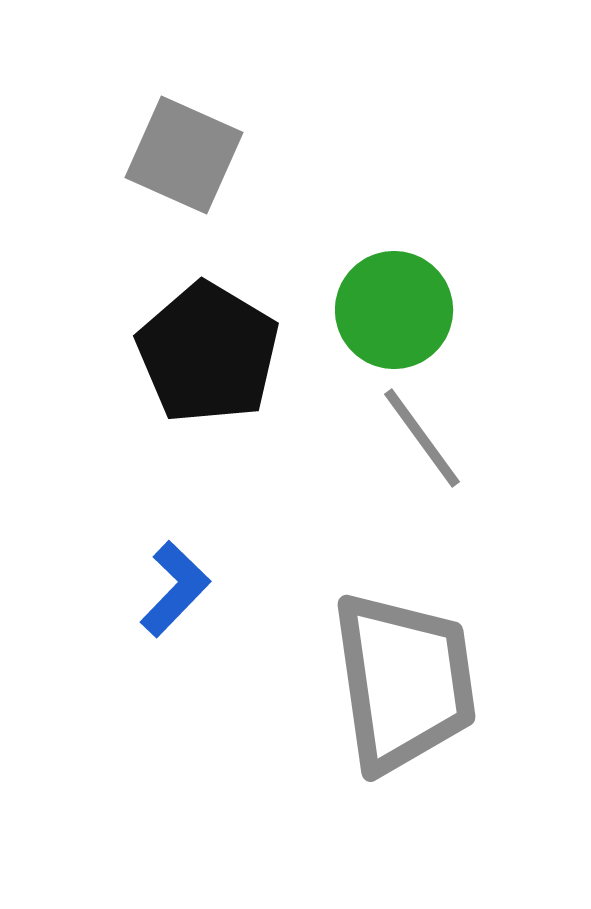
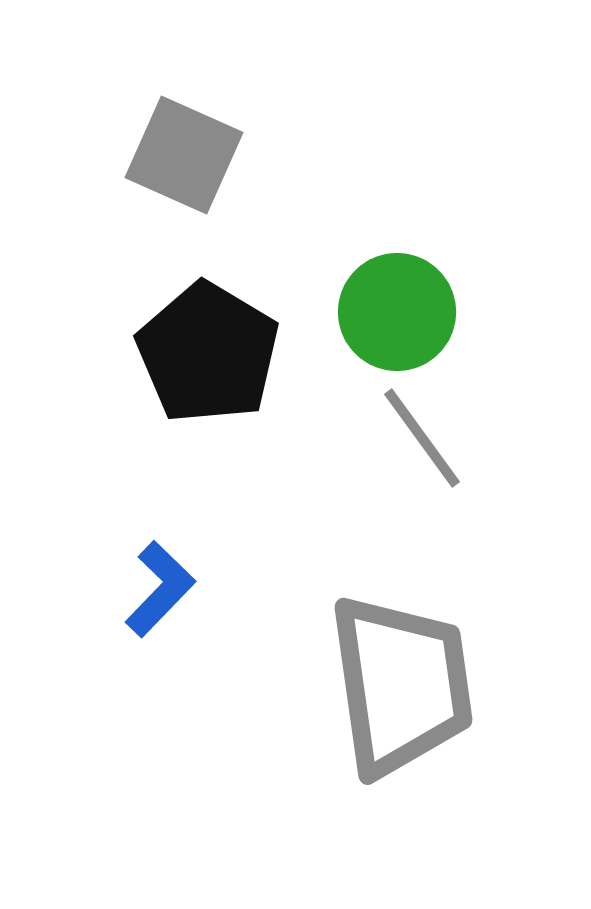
green circle: moved 3 px right, 2 px down
blue L-shape: moved 15 px left
gray trapezoid: moved 3 px left, 3 px down
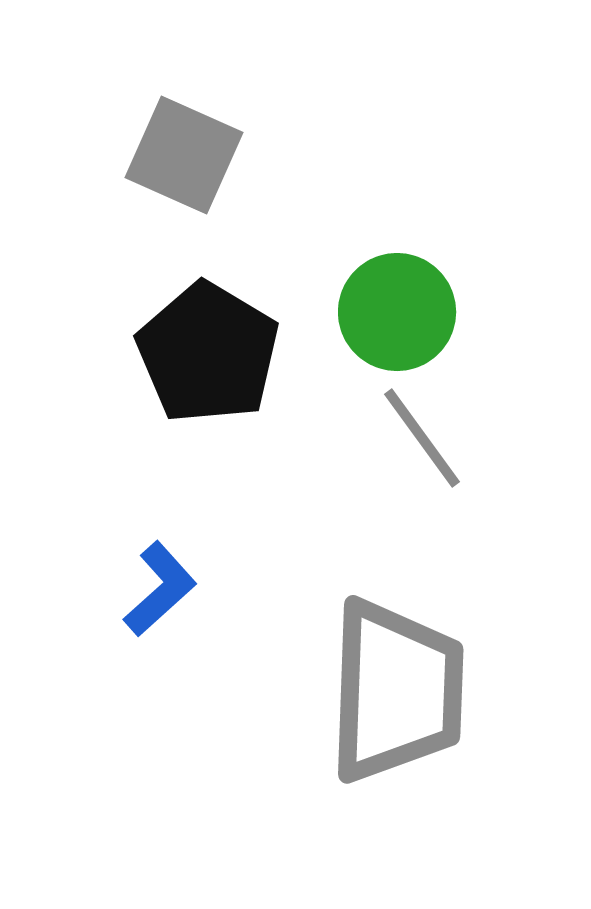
blue L-shape: rotated 4 degrees clockwise
gray trapezoid: moved 5 px left, 6 px down; rotated 10 degrees clockwise
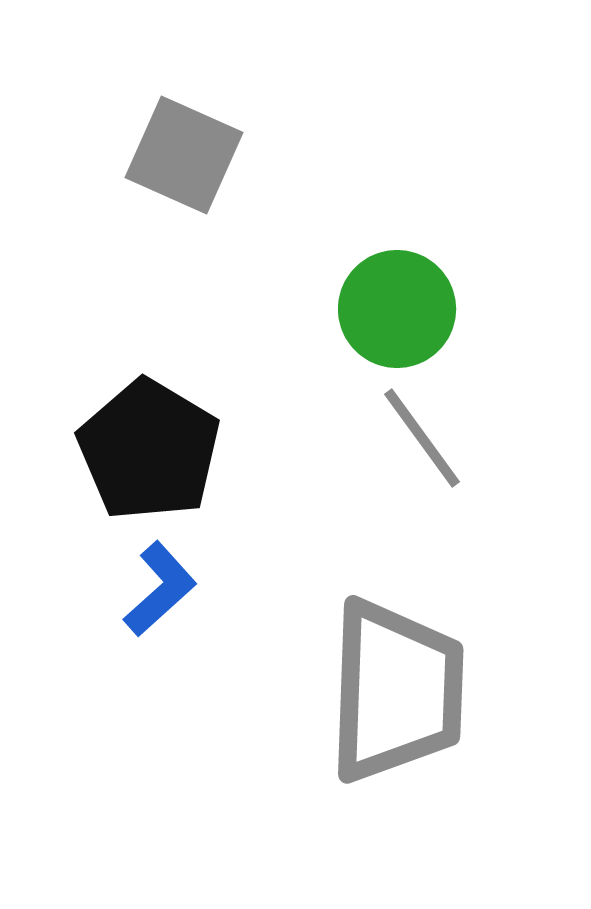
green circle: moved 3 px up
black pentagon: moved 59 px left, 97 px down
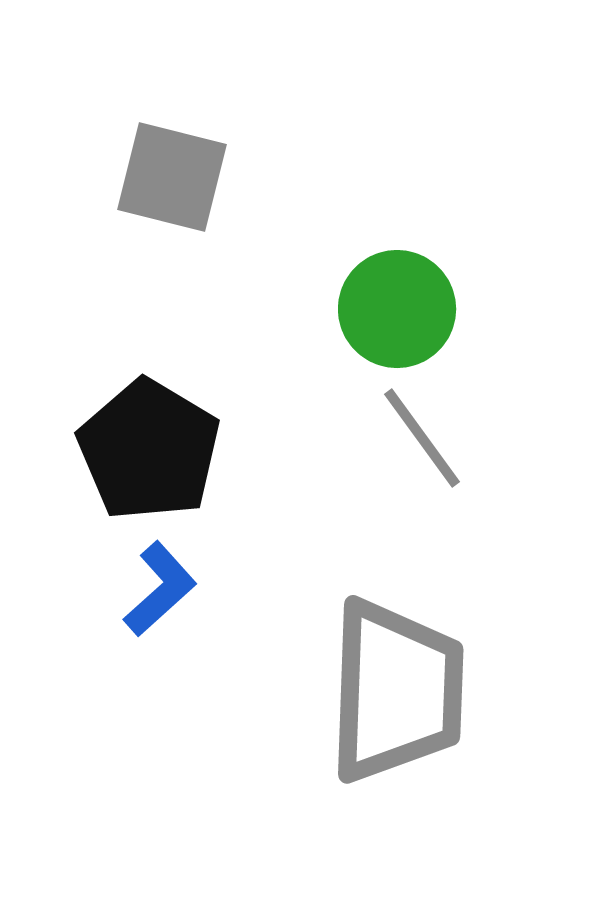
gray square: moved 12 px left, 22 px down; rotated 10 degrees counterclockwise
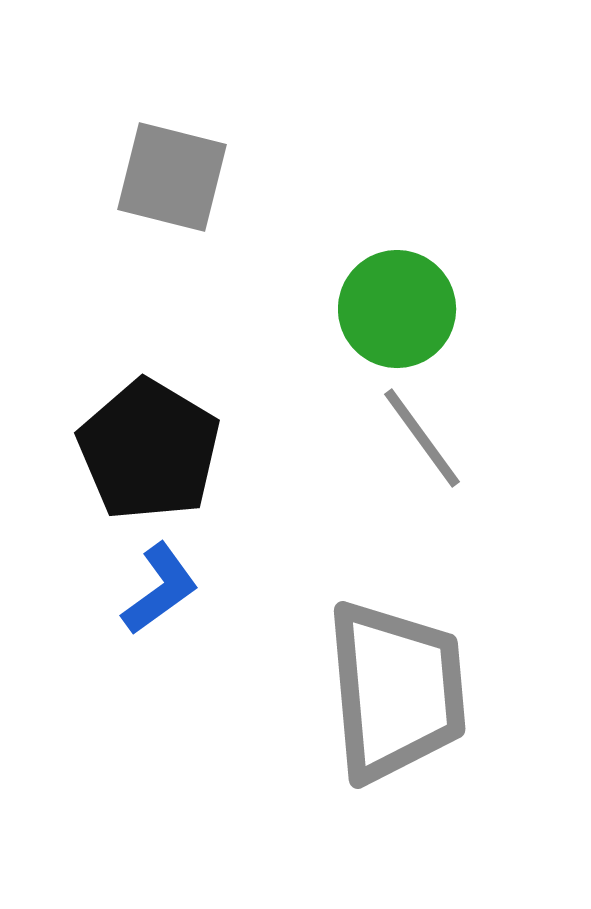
blue L-shape: rotated 6 degrees clockwise
gray trapezoid: rotated 7 degrees counterclockwise
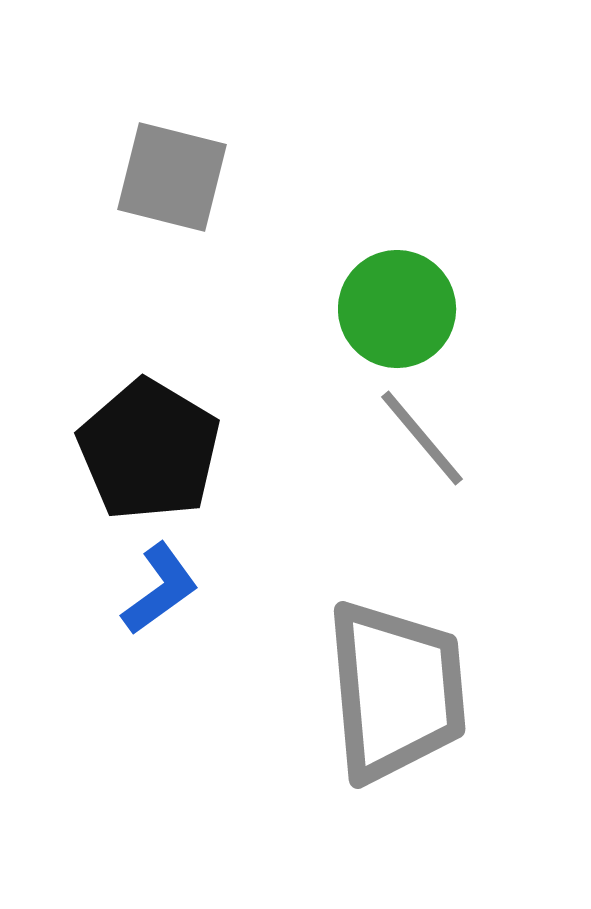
gray line: rotated 4 degrees counterclockwise
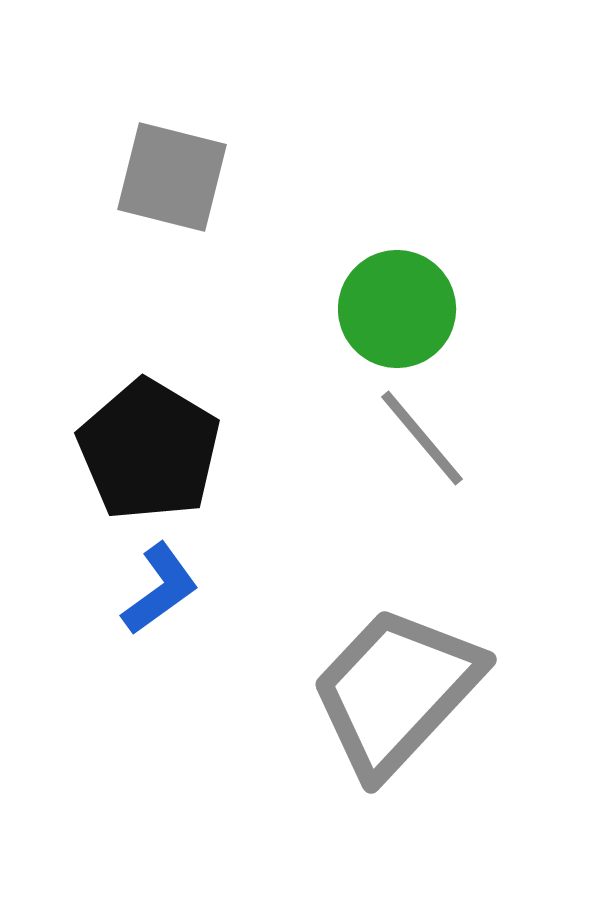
gray trapezoid: rotated 132 degrees counterclockwise
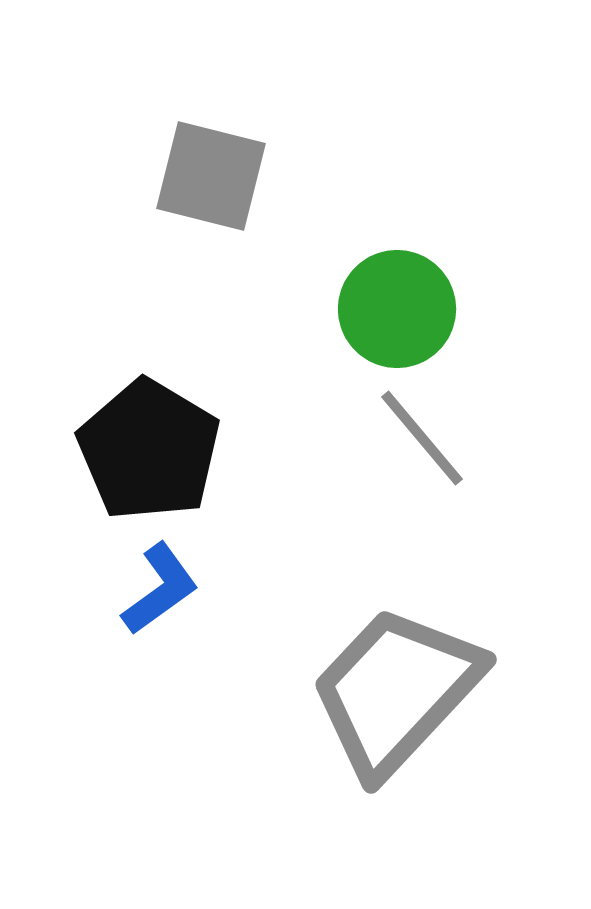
gray square: moved 39 px right, 1 px up
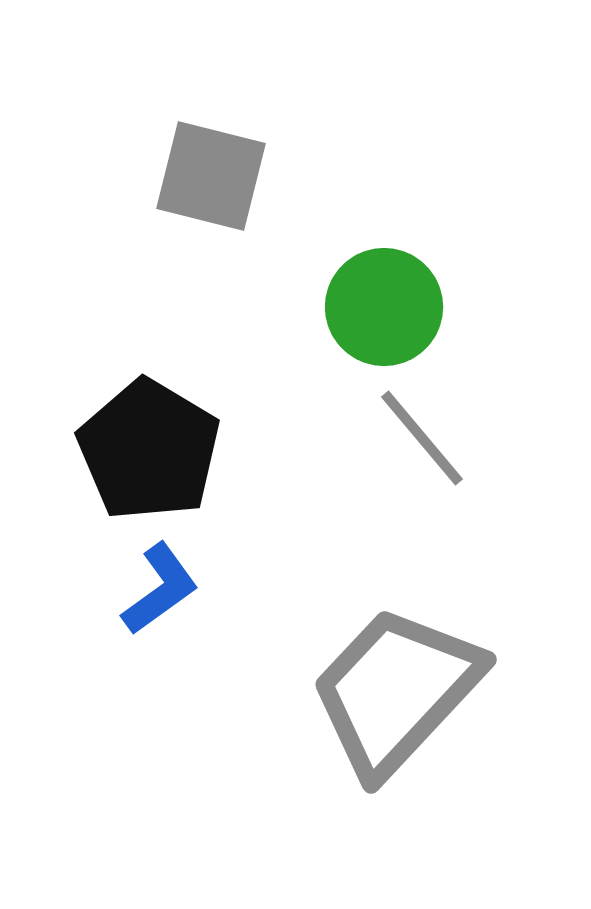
green circle: moved 13 px left, 2 px up
